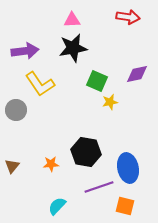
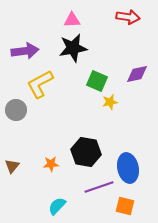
yellow L-shape: rotated 96 degrees clockwise
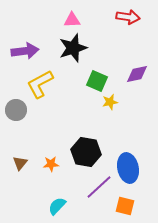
black star: rotated 8 degrees counterclockwise
brown triangle: moved 8 px right, 3 px up
purple line: rotated 24 degrees counterclockwise
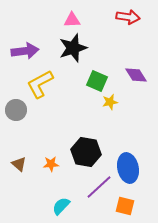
purple diamond: moved 1 px left, 1 px down; rotated 70 degrees clockwise
brown triangle: moved 1 px left, 1 px down; rotated 28 degrees counterclockwise
cyan semicircle: moved 4 px right
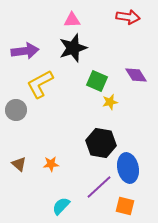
black hexagon: moved 15 px right, 9 px up
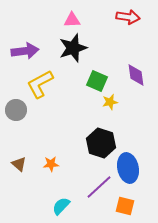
purple diamond: rotated 25 degrees clockwise
black hexagon: rotated 8 degrees clockwise
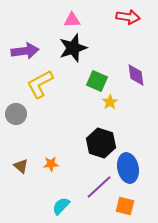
yellow star: rotated 21 degrees counterclockwise
gray circle: moved 4 px down
brown triangle: moved 2 px right, 2 px down
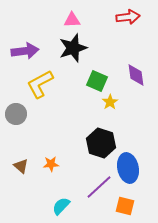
red arrow: rotated 15 degrees counterclockwise
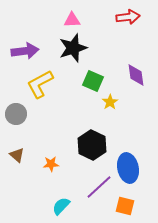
green square: moved 4 px left
black hexagon: moved 9 px left, 2 px down; rotated 8 degrees clockwise
brown triangle: moved 4 px left, 11 px up
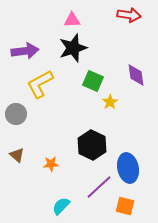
red arrow: moved 1 px right, 2 px up; rotated 15 degrees clockwise
